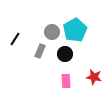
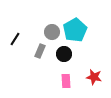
black circle: moved 1 px left
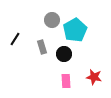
gray circle: moved 12 px up
gray rectangle: moved 2 px right, 4 px up; rotated 40 degrees counterclockwise
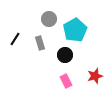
gray circle: moved 3 px left, 1 px up
gray rectangle: moved 2 px left, 4 px up
black circle: moved 1 px right, 1 px down
red star: moved 1 px right, 1 px up; rotated 28 degrees counterclockwise
pink rectangle: rotated 24 degrees counterclockwise
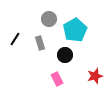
pink rectangle: moved 9 px left, 2 px up
